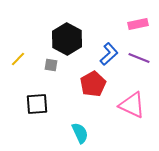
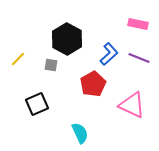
pink rectangle: rotated 24 degrees clockwise
black square: rotated 20 degrees counterclockwise
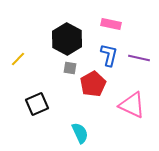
pink rectangle: moved 27 px left
blue L-shape: moved 1 px down; rotated 35 degrees counterclockwise
purple line: rotated 10 degrees counterclockwise
gray square: moved 19 px right, 3 px down
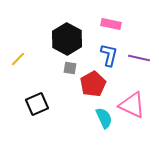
cyan semicircle: moved 24 px right, 15 px up
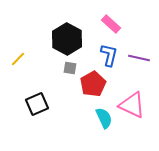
pink rectangle: rotated 30 degrees clockwise
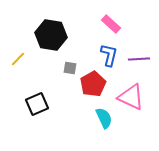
black hexagon: moved 16 px left, 4 px up; rotated 20 degrees counterclockwise
purple line: moved 1 px down; rotated 15 degrees counterclockwise
pink triangle: moved 1 px left, 8 px up
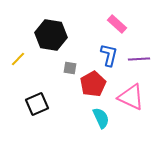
pink rectangle: moved 6 px right
cyan semicircle: moved 3 px left
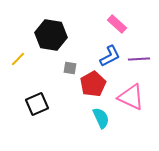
blue L-shape: moved 1 px right, 1 px down; rotated 50 degrees clockwise
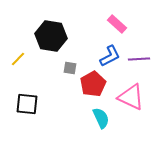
black hexagon: moved 1 px down
black square: moved 10 px left; rotated 30 degrees clockwise
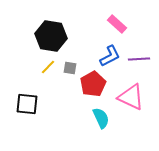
yellow line: moved 30 px right, 8 px down
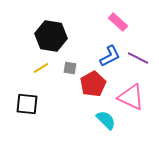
pink rectangle: moved 1 px right, 2 px up
purple line: moved 1 px left, 1 px up; rotated 30 degrees clockwise
yellow line: moved 7 px left, 1 px down; rotated 14 degrees clockwise
cyan semicircle: moved 5 px right, 2 px down; rotated 20 degrees counterclockwise
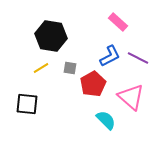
pink triangle: rotated 16 degrees clockwise
